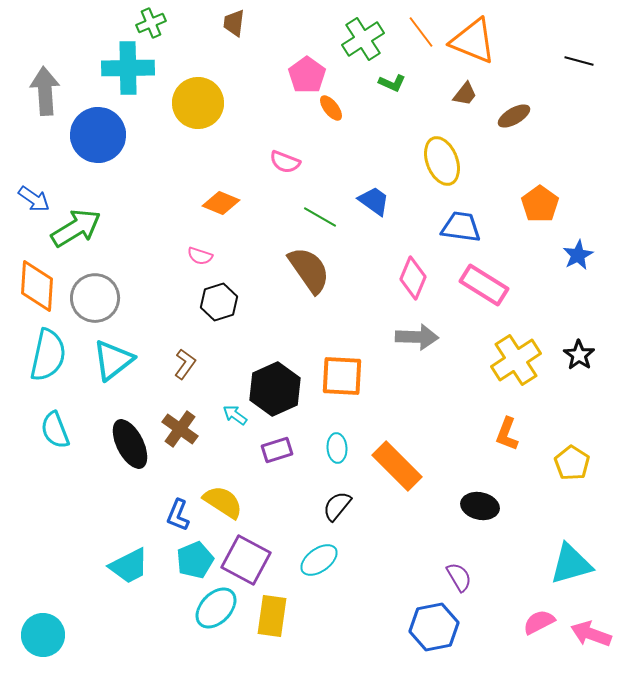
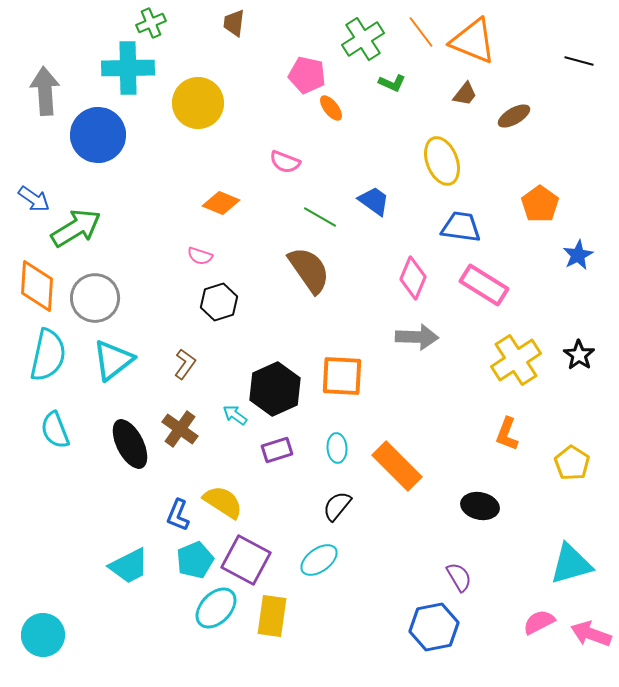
pink pentagon at (307, 75): rotated 24 degrees counterclockwise
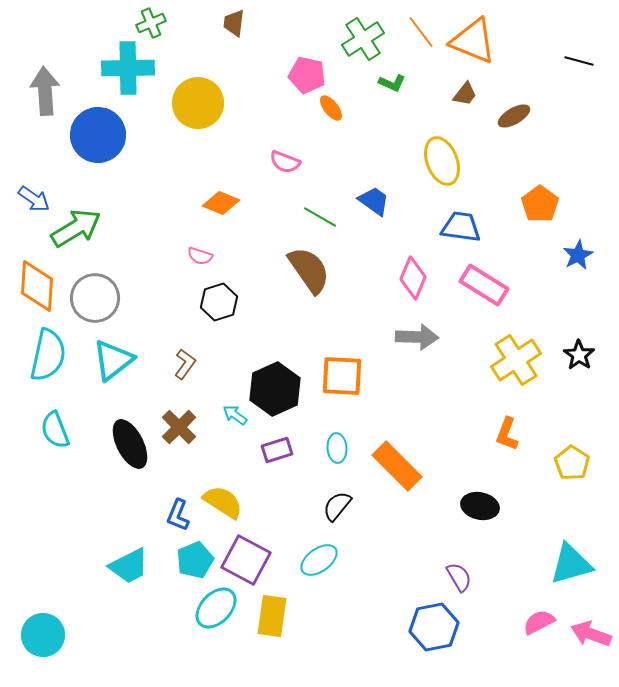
brown cross at (180, 429): moved 1 px left, 2 px up; rotated 9 degrees clockwise
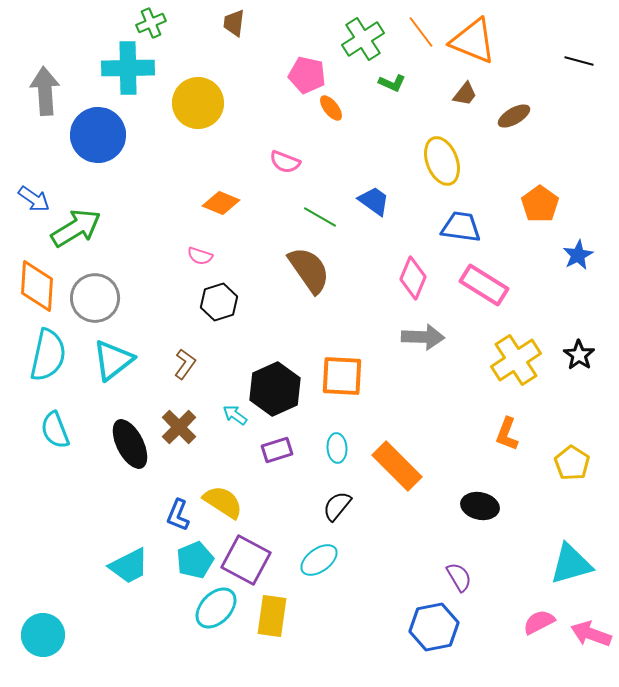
gray arrow at (417, 337): moved 6 px right
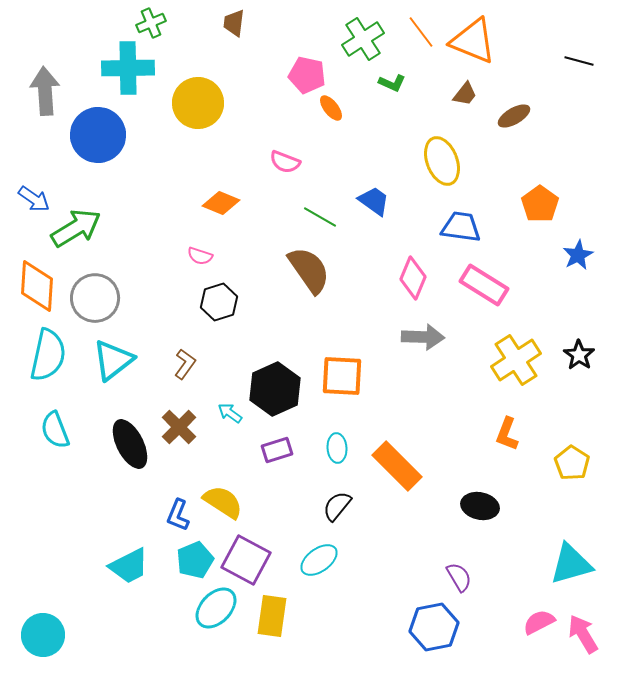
cyan arrow at (235, 415): moved 5 px left, 2 px up
pink arrow at (591, 634): moved 8 px left; rotated 39 degrees clockwise
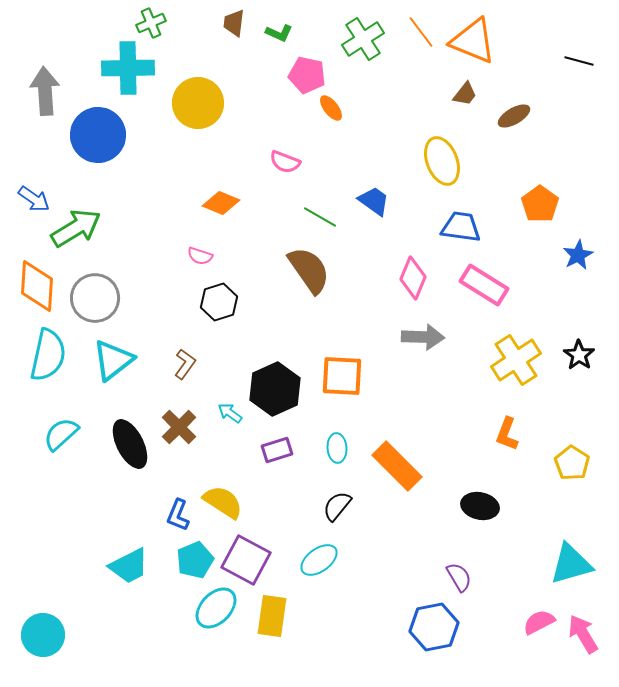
green L-shape at (392, 83): moved 113 px left, 50 px up
cyan semicircle at (55, 430): moved 6 px right, 4 px down; rotated 69 degrees clockwise
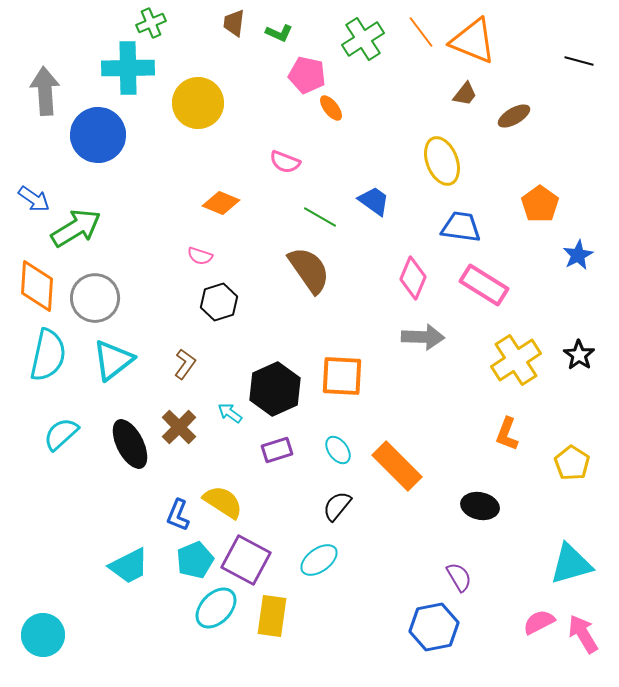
cyan ellipse at (337, 448): moved 1 px right, 2 px down; rotated 32 degrees counterclockwise
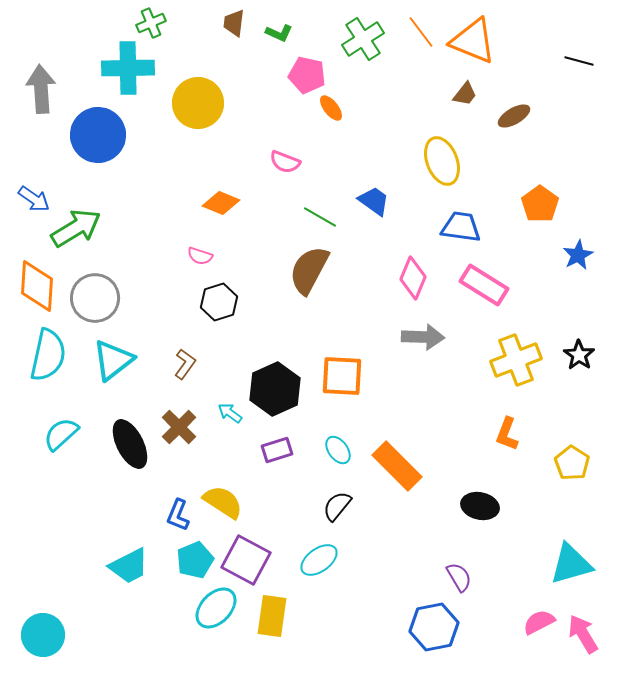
gray arrow at (45, 91): moved 4 px left, 2 px up
brown semicircle at (309, 270): rotated 117 degrees counterclockwise
yellow cross at (516, 360): rotated 12 degrees clockwise
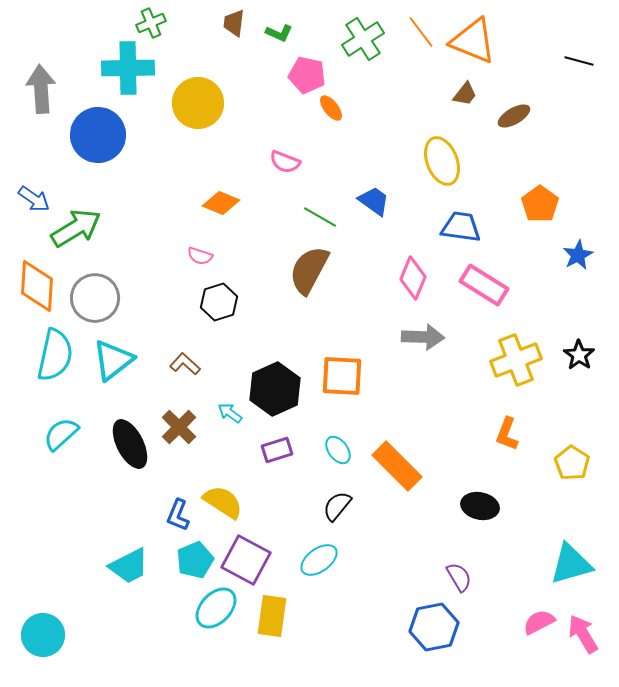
cyan semicircle at (48, 355): moved 7 px right
brown L-shape at (185, 364): rotated 84 degrees counterclockwise
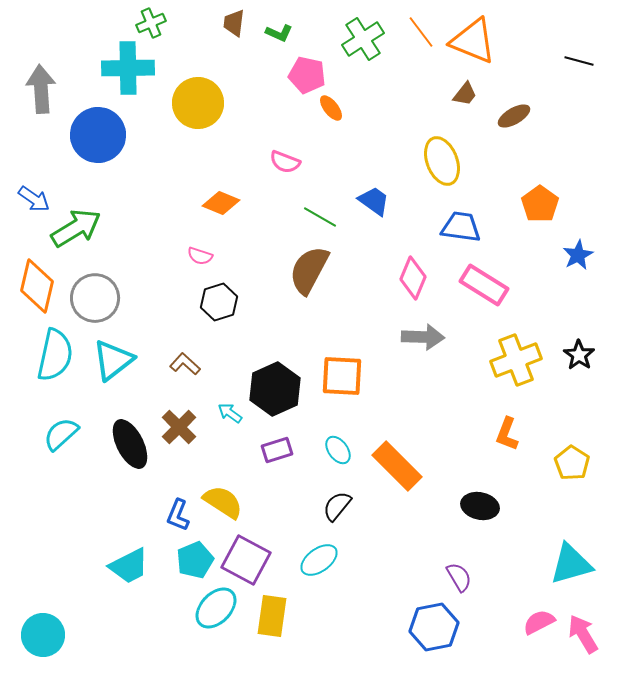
orange diamond at (37, 286): rotated 10 degrees clockwise
